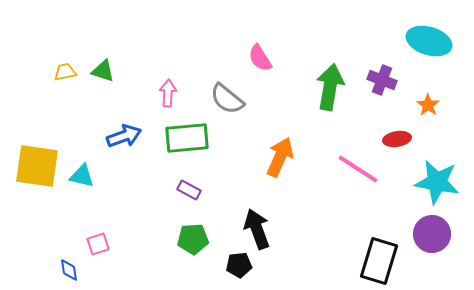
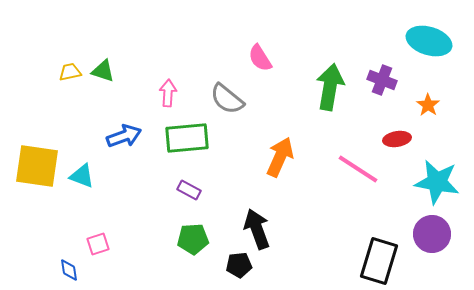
yellow trapezoid: moved 5 px right
cyan triangle: rotated 8 degrees clockwise
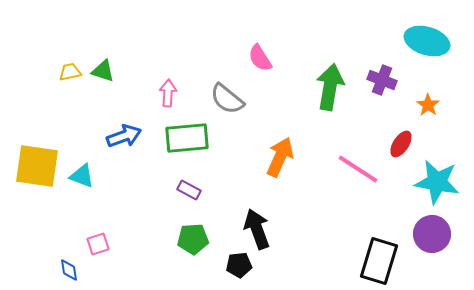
cyan ellipse: moved 2 px left
red ellipse: moved 4 px right, 5 px down; rotated 48 degrees counterclockwise
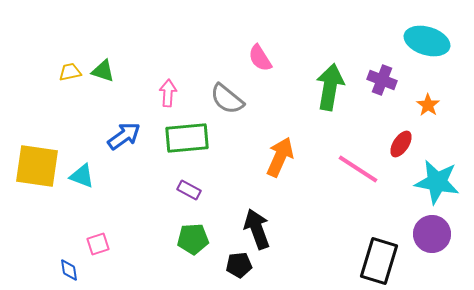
blue arrow: rotated 16 degrees counterclockwise
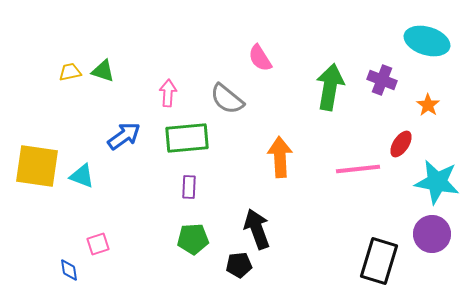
orange arrow: rotated 27 degrees counterclockwise
pink line: rotated 39 degrees counterclockwise
purple rectangle: moved 3 px up; rotated 65 degrees clockwise
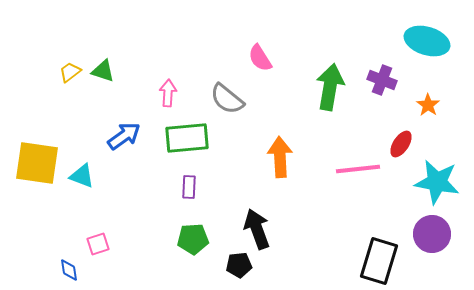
yellow trapezoid: rotated 25 degrees counterclockwise
yellow square: moved 3 px up
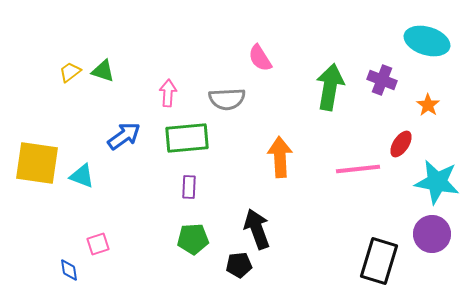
gray semicircle: rotated 42 degrees counterclockwise
